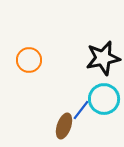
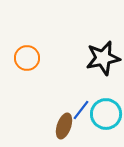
orange circle: moved 2 px left, 2 px up
cyan circle: moved 2 px right, 15 px down
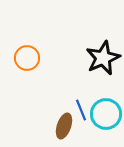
black star: rotated 12 degrees counterclockwise
blue line: rotated 60 degrees counterclockwise
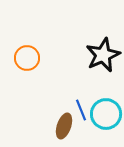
black star: moved 3 px up
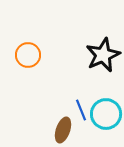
orange circle: moved 1 px right, 3 px up
brown ellipse: moved 1 px left, 4 px down
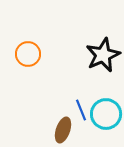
orange circle: moved 1 px up
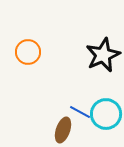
orange circle: moved 2 px up
blue line: moved 1 px left, 2 px down; rotated 40 degrees counterclockwise
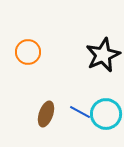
brown ellipse: moved 17 px left, 16 px up
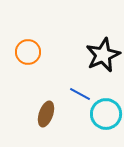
blue line: moved 18 px up
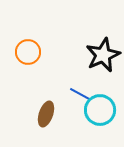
cyan circle: moved 6 px left, 4 px up
